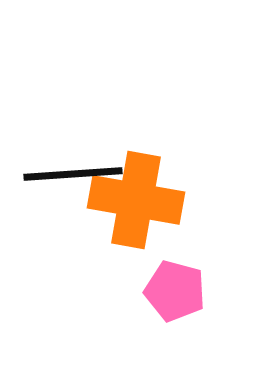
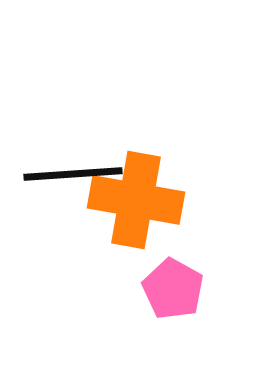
pink pentagon: moved 2 px left, 2 px up; rotated 14 degrees clockwise
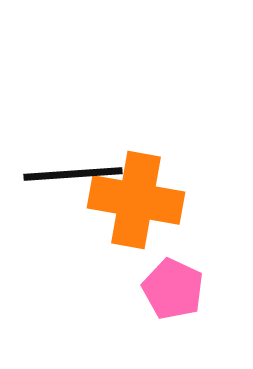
pink pentagon: rotated 4 degrees counterclockwise
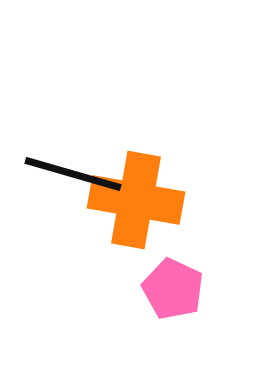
black line: rotated 20 degrees clockwise
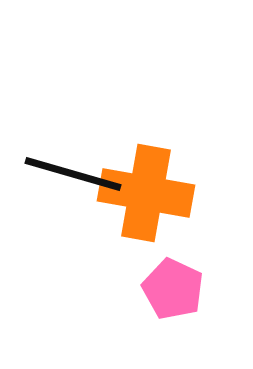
orange cross: moved 10 px right, 7 px up
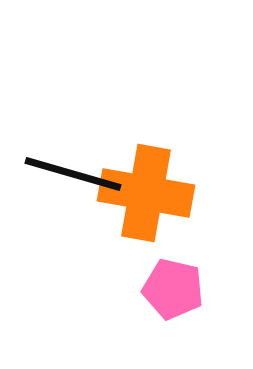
pink pentagon: rotated 12 degrees counterclockwise
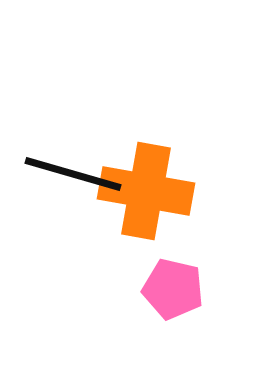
orange cross: moved 2 px up
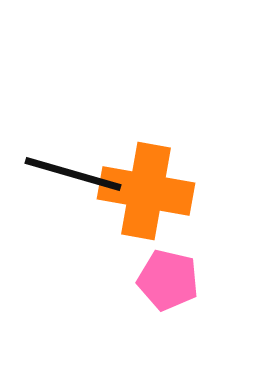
pink pentagon: moved 5 px left, 9 px up
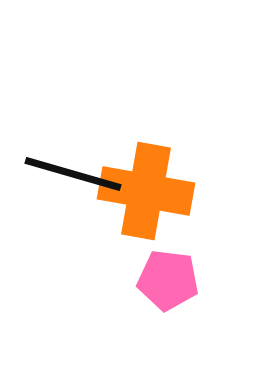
pink pentagon: rotated 6 degrees counterclockwise
